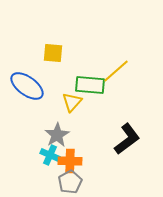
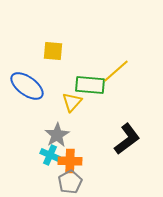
yellow square: moved 2 px up
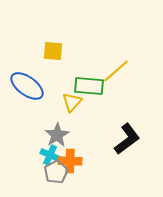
green rectangle: moved 1 px left, 1 px down
gray pentagon: moved 14 px left, 10 px up
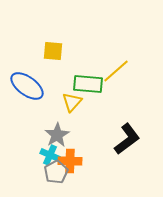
green rectangle: moved 1 px left, 2 px up
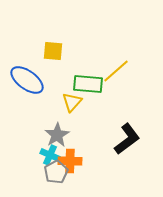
blue ellipse: moved 6 px up
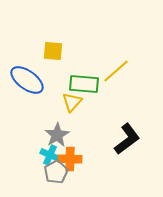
green rectangle: moved 4 px left
orange cross: moved 2 px up
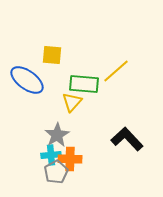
yellow square: moved 1 px left, 4 px down
black L-shape: rotated 96 degrees counterclockwise
cyan cross: moved 1 px right; rotated 30 degrees counterclockwise
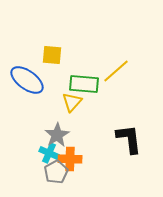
black L-shape: moved 2 px right; rotated 36 degrees clockwise
cyan cross: moved 2 px left, 2 px up; rotated 30 degrees clockwise
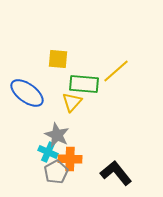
yellow square: moved 6 px right, 4 px down
blue ellipse: moved 13 px down
gray star: rotated 15 degrees counterclockwise
black L-shape: moved 13 px left, 34 px down; rotated 32 degrees counterclockwise
cyan cross: moved 1 px left, 1 px up
